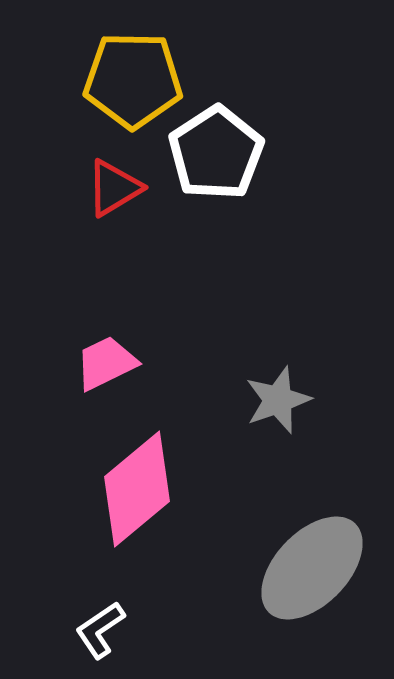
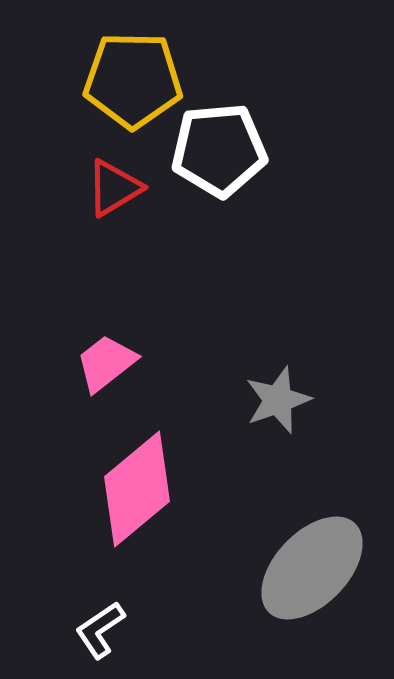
white pentagon: moved 3 px right, 3 px up; rotated 28 degrees clockwise
pink trapezoid: rotated 12 degrees counterclockwise
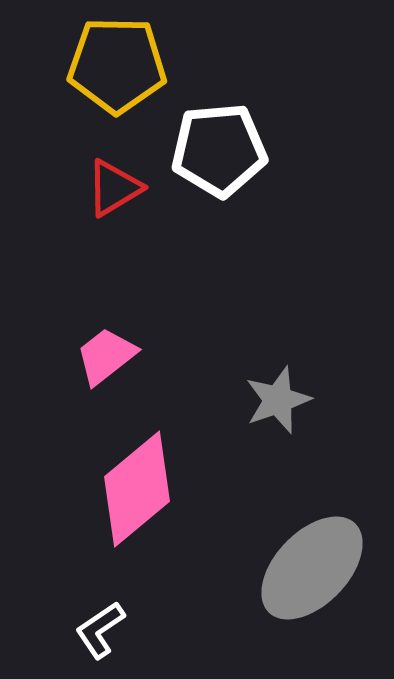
yellow pentagon: moved 16 px left, 15 px up
pink trapezoid: moved 7 px up
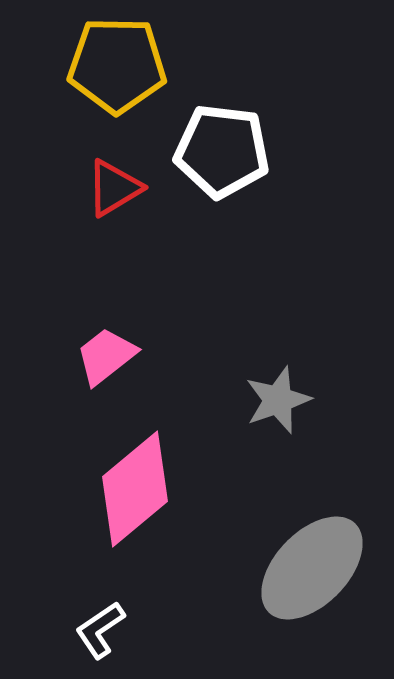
white pentagon: moved 3 px right, 1 px down; rotated 12 degrees clockwise
pink diamond: moved 2 px left
